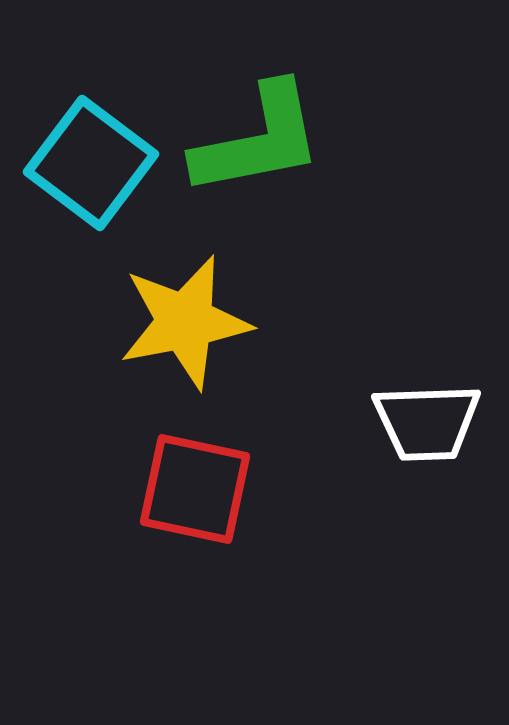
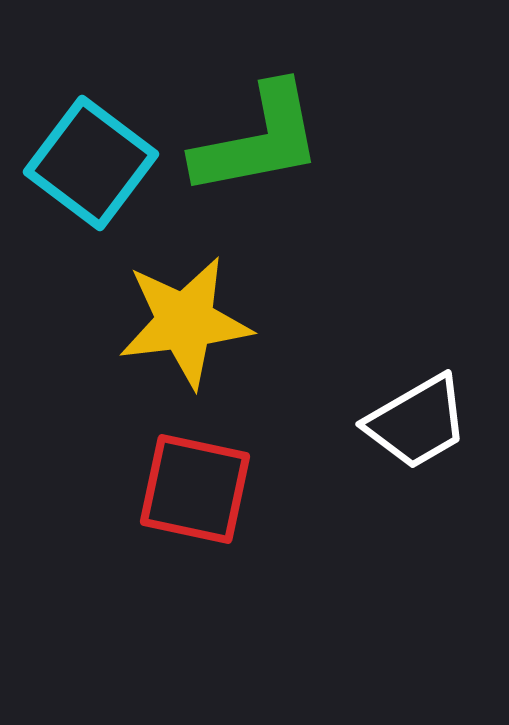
yellow star: rotated 4 degrees clockwise
white trapezoid: moved 10 px left; rotated 28 degrees counterclockwise
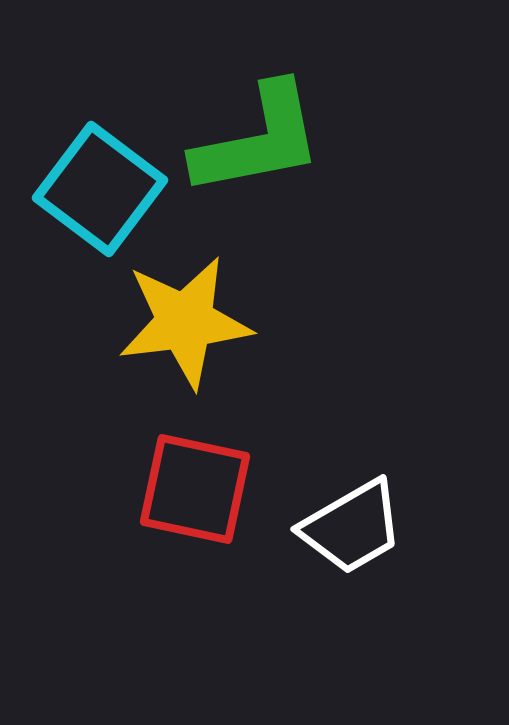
cyan square: moved 9 px right, 26 px down
white trapezoid: moved 65 px left, 105 px down
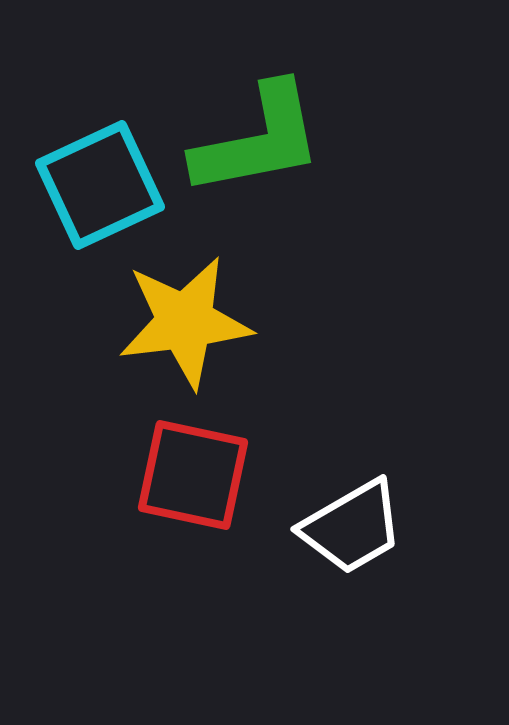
cyan square: moved 4 px up; rotated 28 degrees clockwise
red square: moved 2 px left, 14 px up
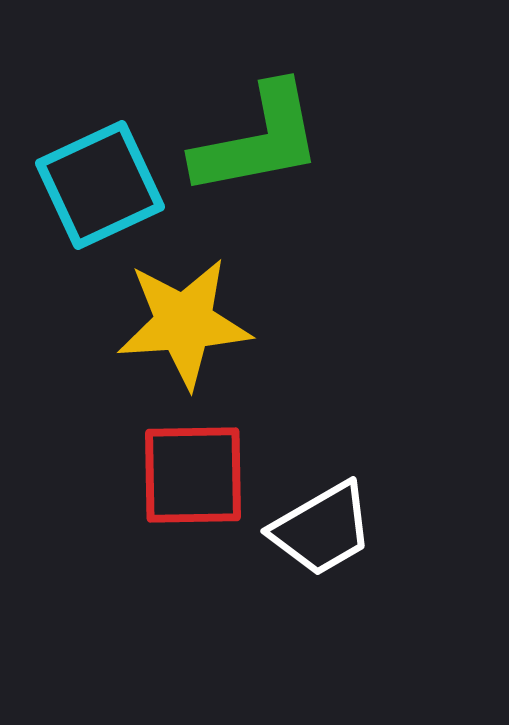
yellow star: moved 1 px left, 1 px down; rotated 3 degrees clockwise
red square: rotated 13 degrees counterclockwise
white trapezoid: moved 30 px left, 2 px down
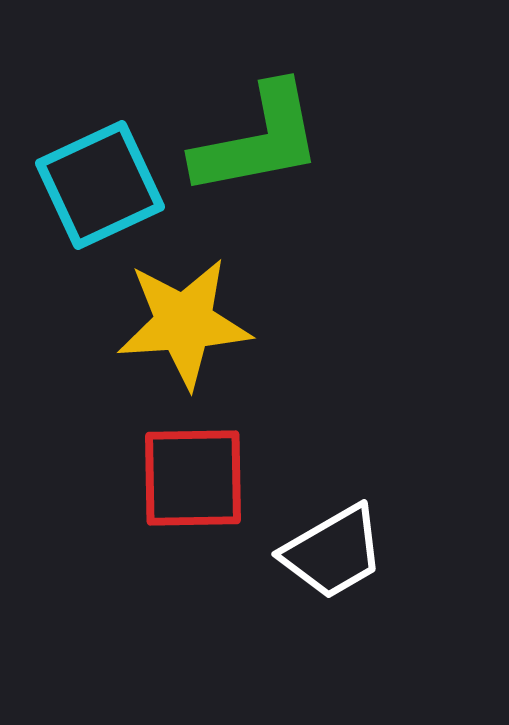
red square: moved 3 px down
white trapezoid: moved 11 px right, 23 px down
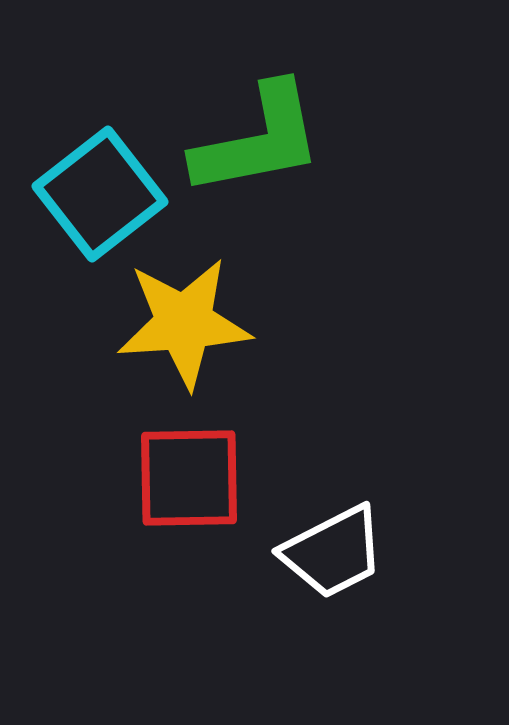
cyan square: moved 9 px down; rotated 13 degrees counterclockwise
red square: moved 4 px left
white trapezoid: rotated 3 degrees clockwise
